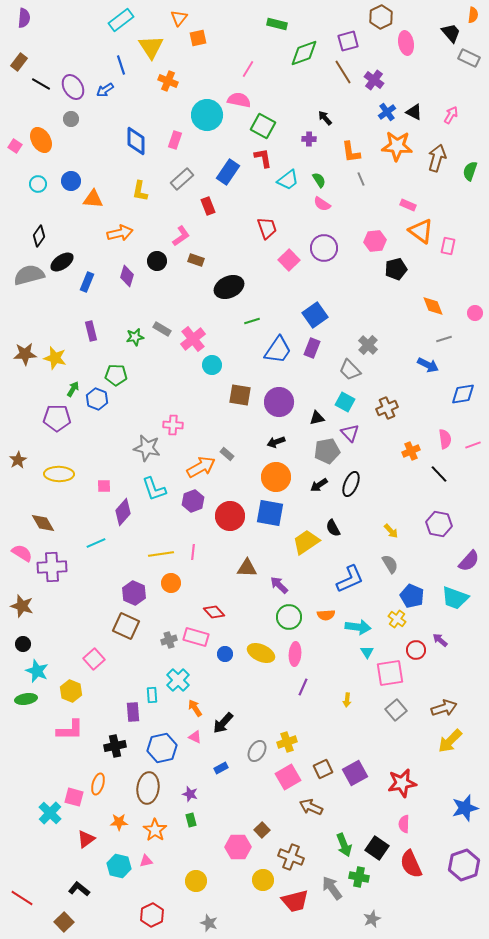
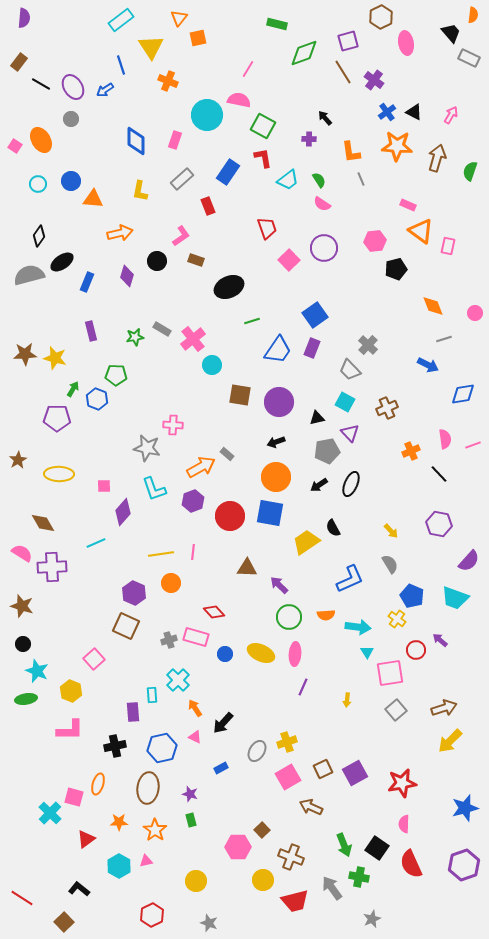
cyan hexagon at (119, 866): rotated 15 degrees clockwise
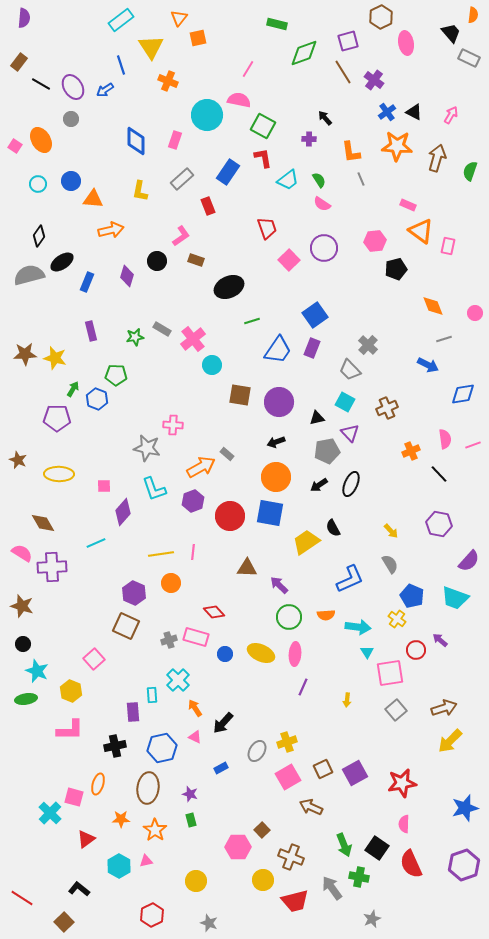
orange arrow at (120, 233): moved 9 px left, 3 px up
brown star at (18, 460): rotated 18 degrees counterclockwise
orange star at (119, 822): moved 2 px right, 3 px up
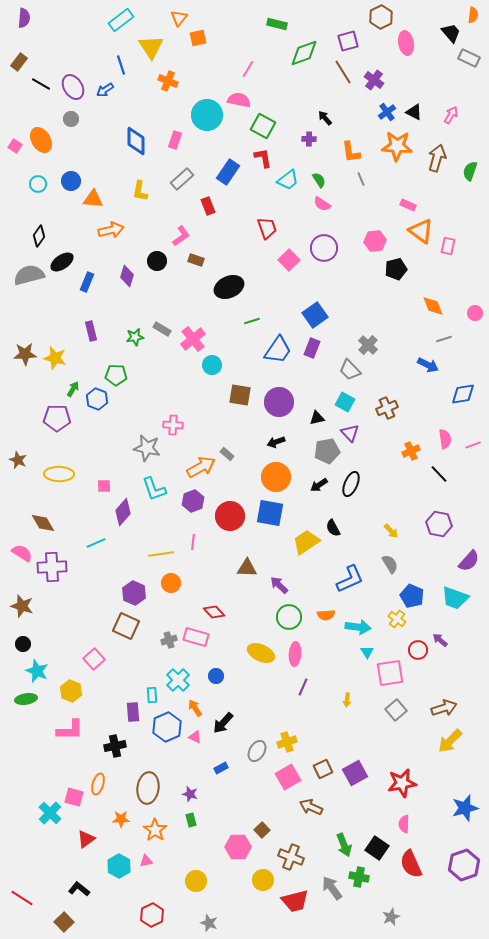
pink line at (193, 552): moved 10 px up
red circle at (416, 650): moved 2 px right
blue circle at (225, 654): moved 9 px left, 22 px down
blue hexagon at (162, 748): moved 5 px right, 21 px up; rotated 12 degrees counterclockwise
gray star at (372, 919): moved 19 px right, 2 px up
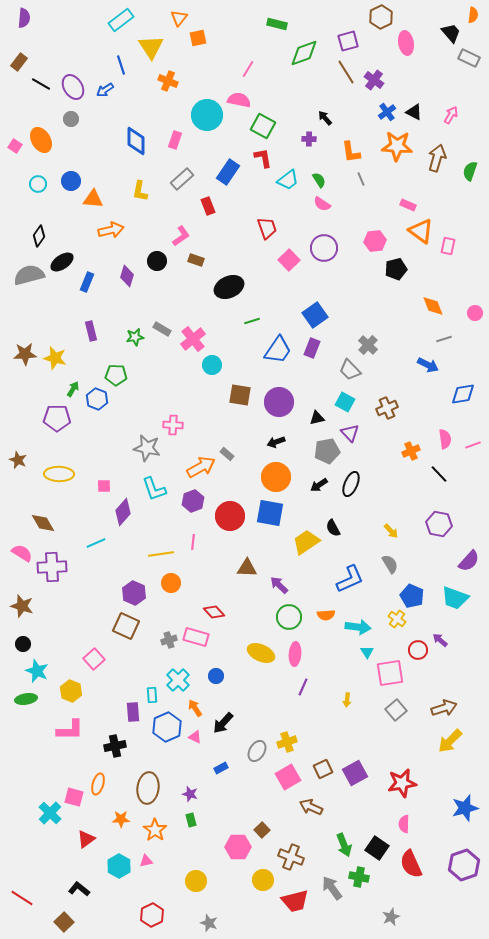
brown line at (343, 72): moved 3 px right
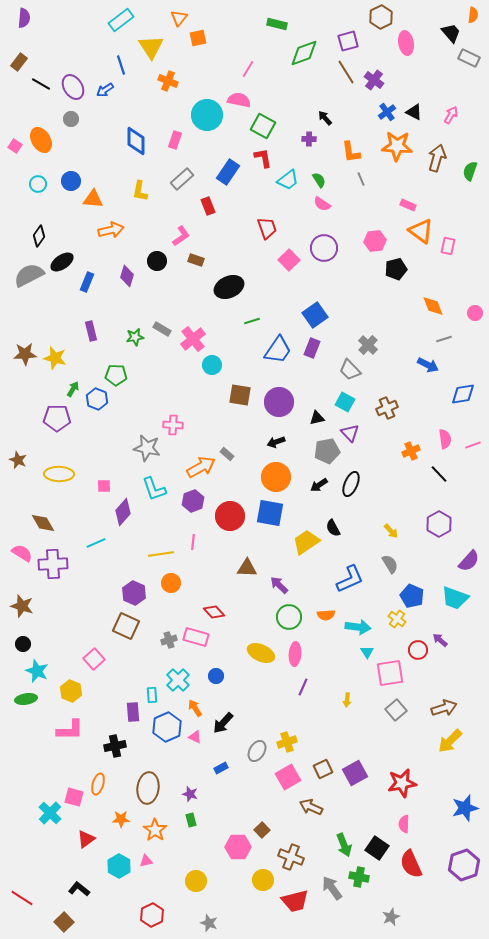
gray semicircle at (29, 275): rotated 12 degrees counterclockwise
purple hexagon at (439, 524): rotated 20 degrees clockwise
purple cross at (52, 567): moved 1 px right, 3 px up
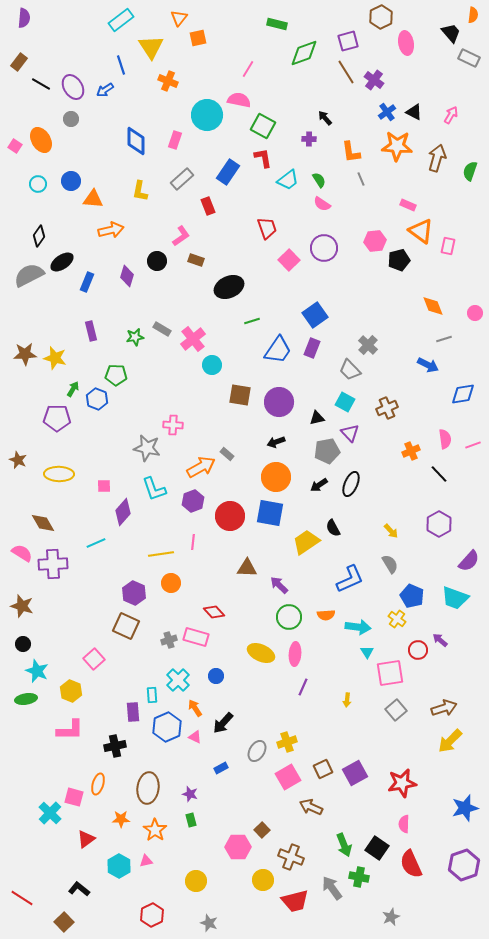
black pentagon at (396, 269): moved 3 px right, 9 px up
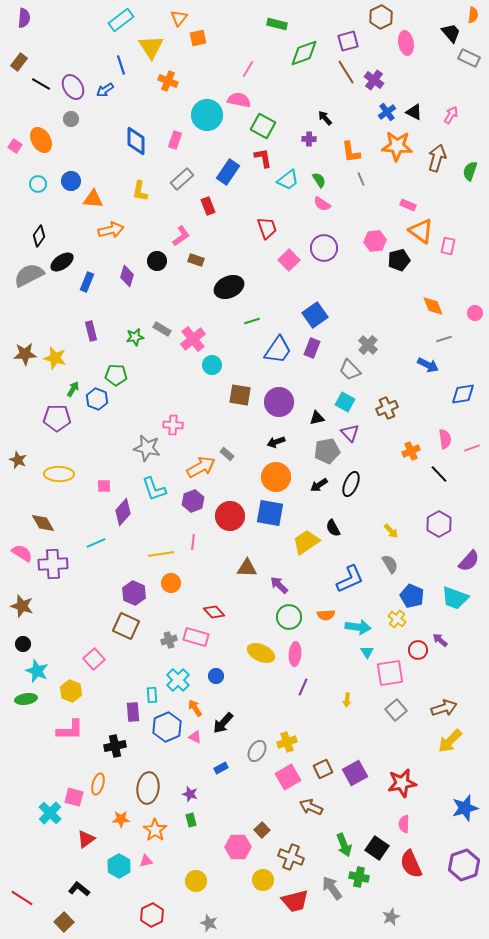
pink line at (473, 445): moved 1 px left, 3 px down
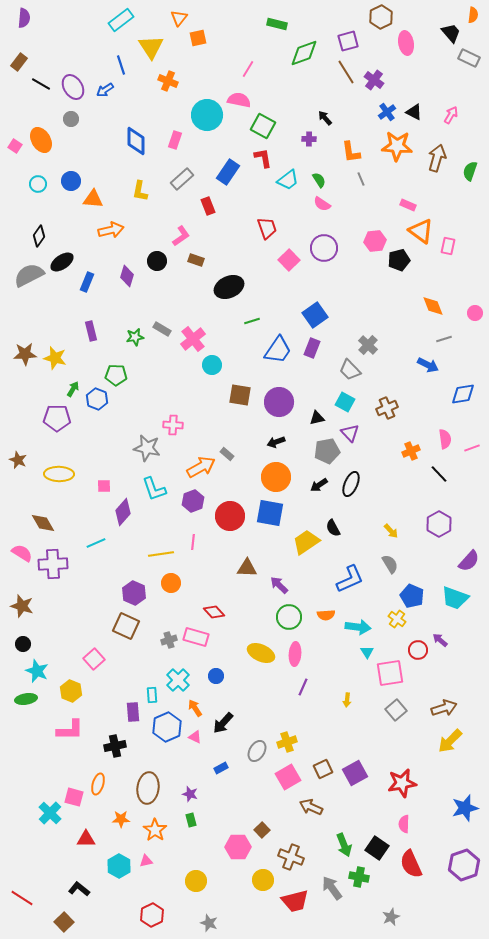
red triangle at (86, 839): rotated 36 degrees clockwise
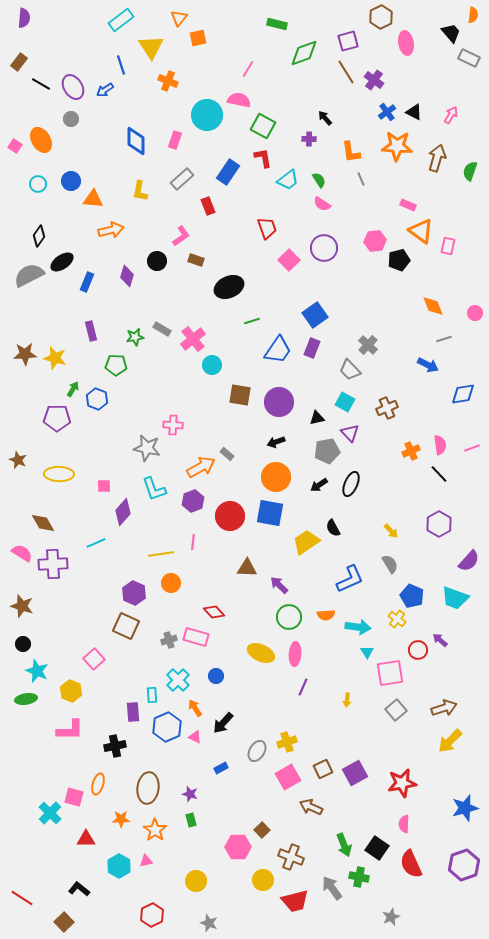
green pentagon at (116, 375): moved 10 px up
pink semicircle at (445, 439): moved 5 px left, 6 px down
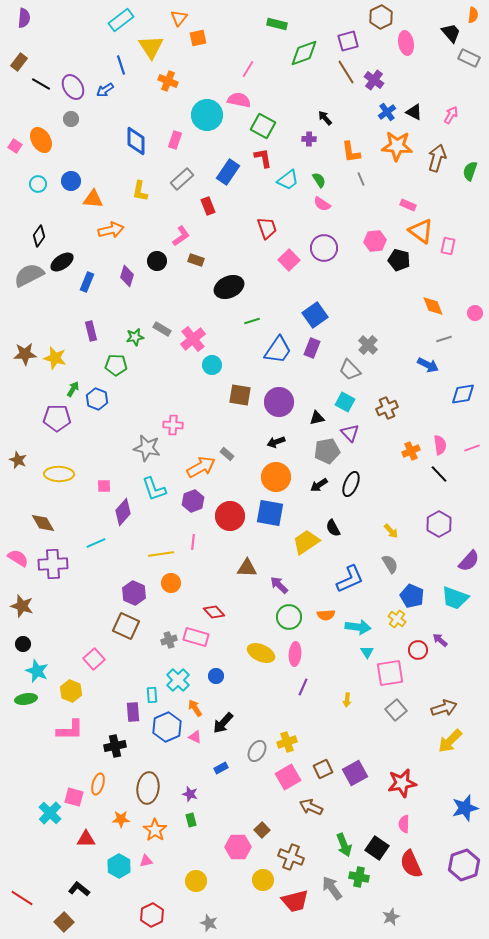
black pentagon at (399, 260): rotated 30 degrees clockwise
pink semicircle at (22, 553): moved 4 px left, 5 px down
